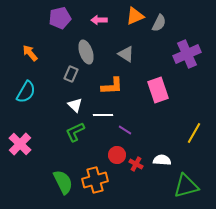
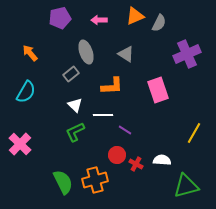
gray rectangle: rotated 28 degrees clockwise
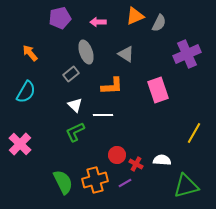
pink arrow: moved 1 px left, 2 px down
purple line: moved 53 px down; rotated 64 degrees counterclockwise
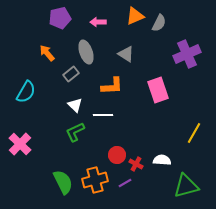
orange arrow: moved 17 px right
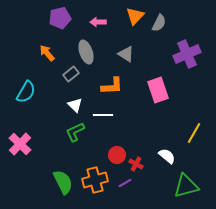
orange triangle: rotated 24 degrees counterclockwise
white semicircle: moved 5 px right, 4 px up; rotated 36 degrees clockwise
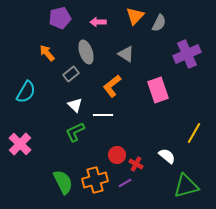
orange L-shape: rotated 145 degrees clockwise
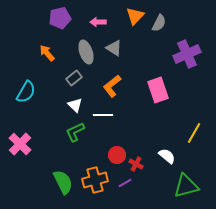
gray triangle: moved 12 px left, 6 px up
gray rectangle: moved 3 px right, 4 px down
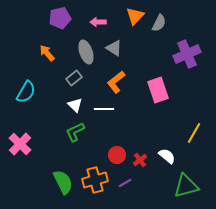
orange L-shape: moved 4 px right, 4 px up
white line: moved 1 px right, 6 px up
red cross: moved 4 px right, 4 px up; rotated 24 degrees clockwise
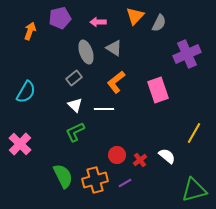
orange arrow: moved 17 px left, 22 px up; rotated 60 degrees clockwise
green semicircle: moved 6 px up
green triangle: moved 8 px right, 4 px down
